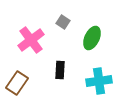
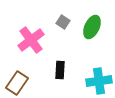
green ellipse: moved 11 px up
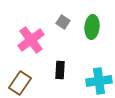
green ellipse: rotated 20 degrees counterclockwise
brown rectangle: moved 3 px right
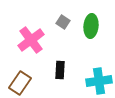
green ellipse: moved 1 px left, 1 px up
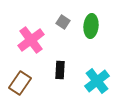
cyan cross: moved 2 px left; rotated 30 degrees counterclockwise
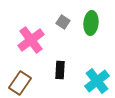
green ellipse: moved 3 px up
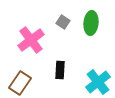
cyan cross: moved 1 px right, 1 px down
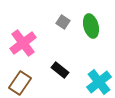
green ellipse: moved 3 px down; rotated 20 degrees counterclockwise
pink cross: moved 8 px left, 3 px down
black rectangle: rotated 54 degrees counterclockwise
cyan cross: moved 1 px right
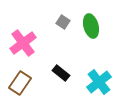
black rectangle: moved 1 px right, 3 px down
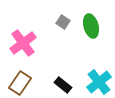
black rectangle: moved 2 px right, 12 px down
